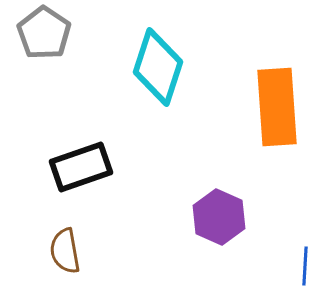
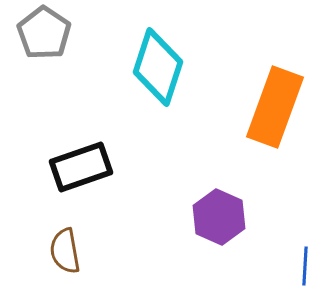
orange rectangle: moved 2 px left; rotated 24 degrees clockwise
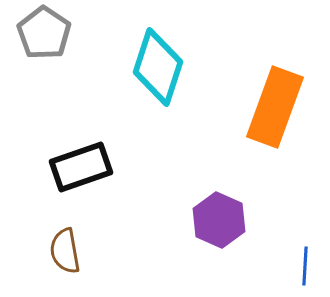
purple hexagon: moved 3 px down
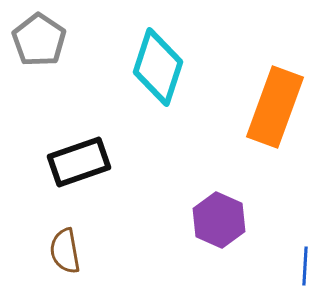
gray pentagon: moved 5 px left, 7 px down
black rectangle: moved 2 px left, 5 px up
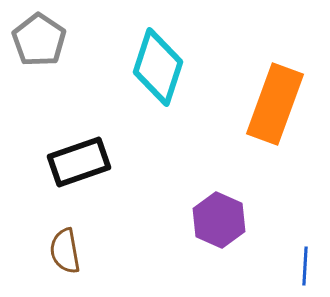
orange rectangle: moved 3 px up
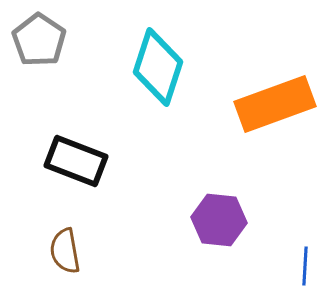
orange rectangle: rotated 50 degrees clockwise
black rectangle: moved 3 px left, 1 px up; rotated 40 degrees clockwise
purple hexagon: rotated 18 degrees counterclockwise
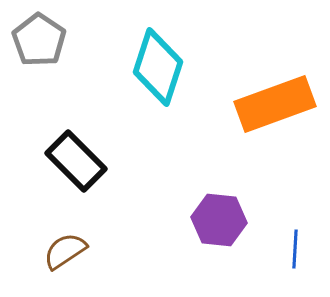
black rectangle: rotated 24 degrees clockwise
brown semicircle: rotated 66 degrees clockwise
blue line: moved 10 px left, 17 px up
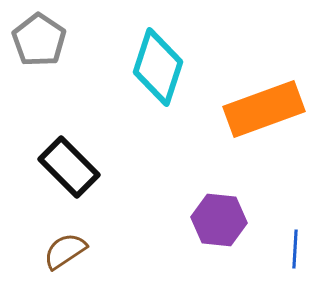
orange rectangle: moved 11 px left, 5 px down
black rectangle: moved 7 px left, 6 px down
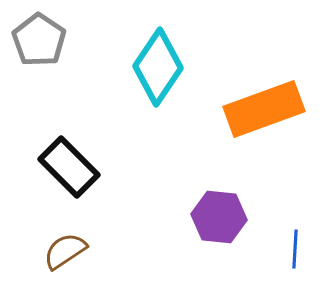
cyan diamond: rotated 16 degrees clockwise
purple hexagon: moved 3 px up
